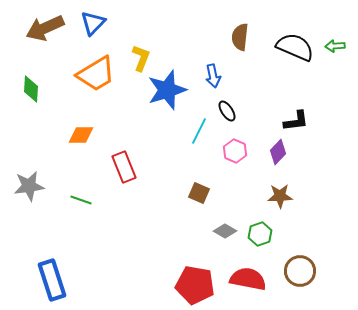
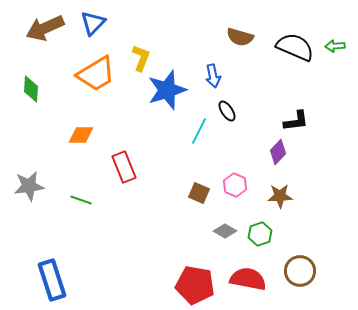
brown semicircle: rotated 80 degrees counterclockwise
pink hexagon: moved 34 px down
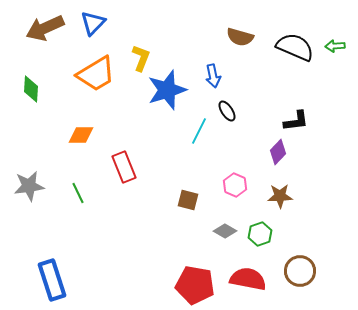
brown square: moved 11 px left, 7 px down; rotated 10 degrees counterclockwise
green line: moved 3 px left, 7 px up; rotated 45 degrees clockwise
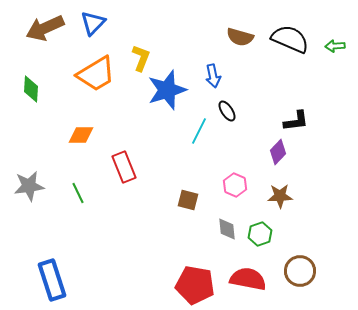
black semicircle: moved 5 px left, 8 px up
gray diamond: moved 2 px right, 2 px up; rotated 55 degrees clockwise
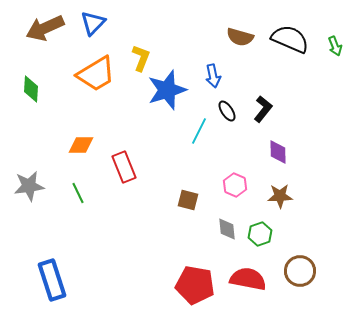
green arrow: rotated 108 degrees counterclockwise
black L-shape: moved 33 px left, 12 px up; rotated 44 degrees counterclockwise
orange diamond: moved 10 px down
purple diamond: rotated 45 degrees counterclockwise
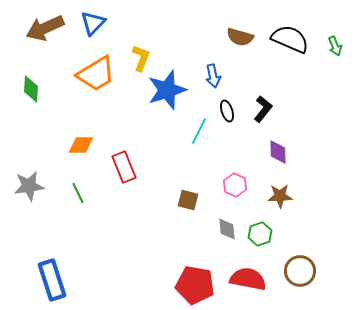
black ellipse: rotated 15 degrees clockwise
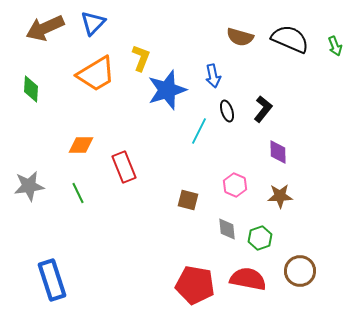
green hexagon: moved 4 px down
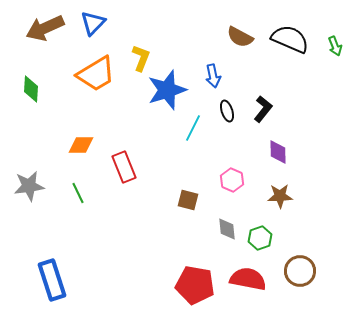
brown semicircle: rotated 12 degrees clockwise
cyan line: moved 6 px left, 3 px up
pink hexagon: moved 3 px left, 5 px up
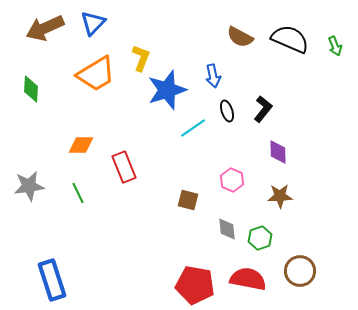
cyan line: rotated 28 degrees clockwise
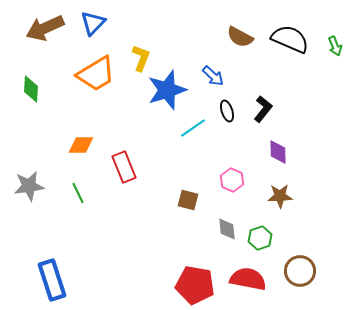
blue arrow: rotated 35 degrees counterclockwise
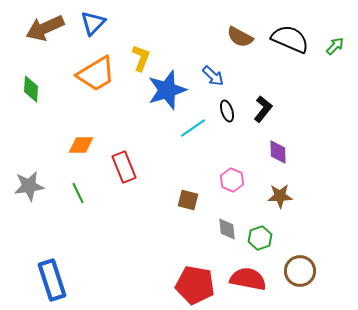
green arrow: rotated 114 degrees counterclockwise
